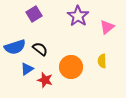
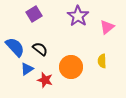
blue semicircle: rotated 115 degrees counterclockwise
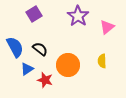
blue semicircle: rotated 15 degrees clockwise
orange circle: moved 3 px left, 2 px up
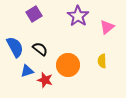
blue triangle: moved 2 px down; rotated 16 degrees clockwise
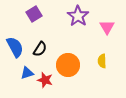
pink triangle: rotated 21 degrees counterclockwise
black semicircle: rotated 84 degrees clockwise
blue triangle: moved 2 px down
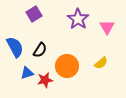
purple star: moved 3 px down
black semicircle: moved 1 px down
yellow semicircle: moved 1 px left, 2 px down; rotated 128 degrees counterclockwise
orange circle: moved 1 px left, 1 px down
red star: rotated 28 degrees counterclockwise
